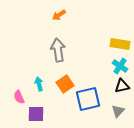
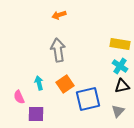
orange arrow: rotated 16 degrees clockwise
cyan arrow: moved 1 px up
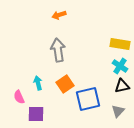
cyan arrow: moved 1 px left
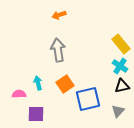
yellow rectangle: moved 1 px right; rotated 42 degrees clockwise
pink semicircle: moved 3 px up; rotated 112 degrees clockwise
